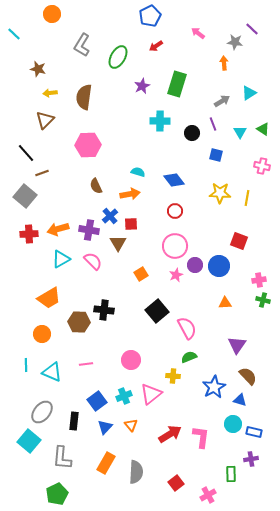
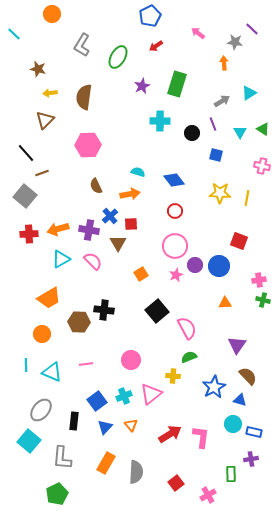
gray ellipse at (42, 412): moved 1 px left, 2 px up
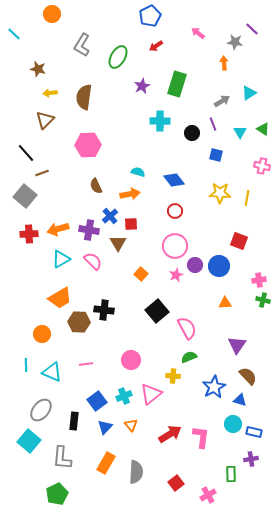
orange square at (141, 274): rotated 16 degrees counterclockwise
orange trapezoid at (49, 298): moved 11 px right
